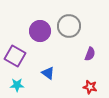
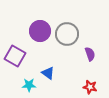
gray circle: moved 2 px left, 8 px down
purple semicircle: rotated 40 degrees counterclockwise
cyan star: moved 12 px right
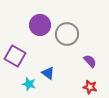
purple circle: moved 6 px up
purple semicircle: moved 7 px down; rotated 24 degrees counterclockwise
cyan star: moved 1 px up; rotated 16 degrees clockwise
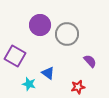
red star: moved 12 px left; rotated 24 degrees counterclockwise
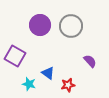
gray circle: moved 4 px right, 8 px up
red star: moved 10 px left, 2 px up
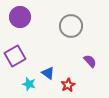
purple circle: moved 20 px left, 8 px up
purple square: rotated 30 degrees clockwise
red star: rotated 16 degrees counterclockwise
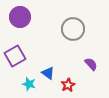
gray circle: moved 2 px right, 3 px down
purple semicircle: moved 1 px right, 3 px down
